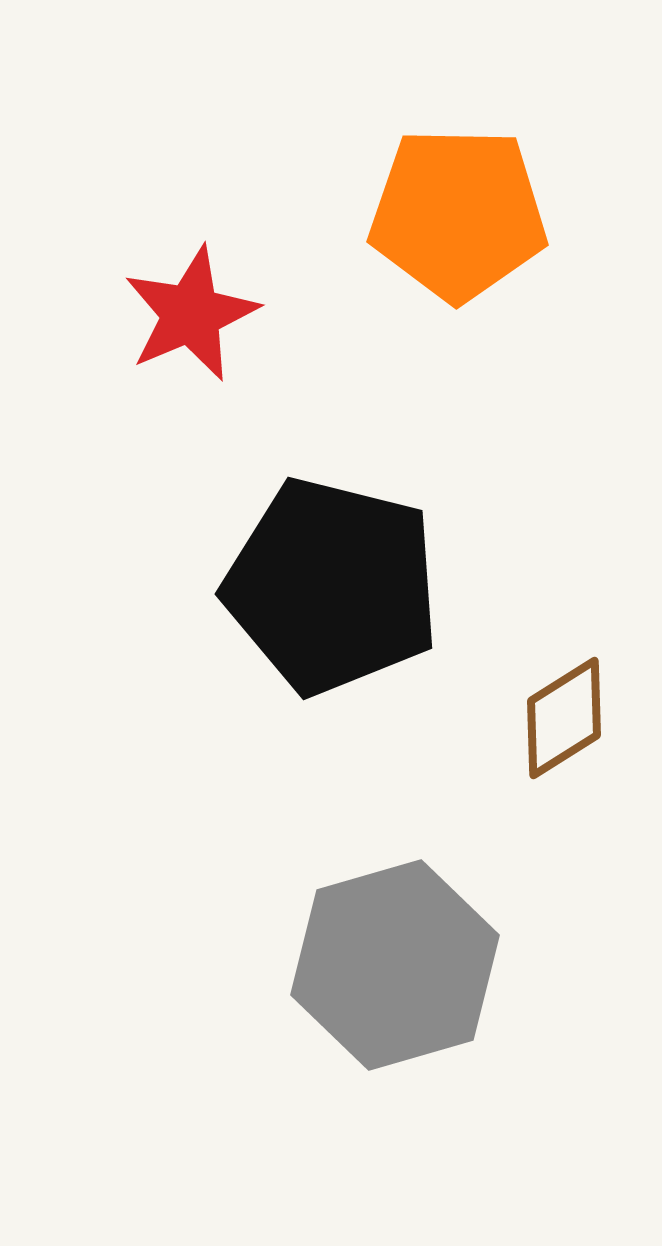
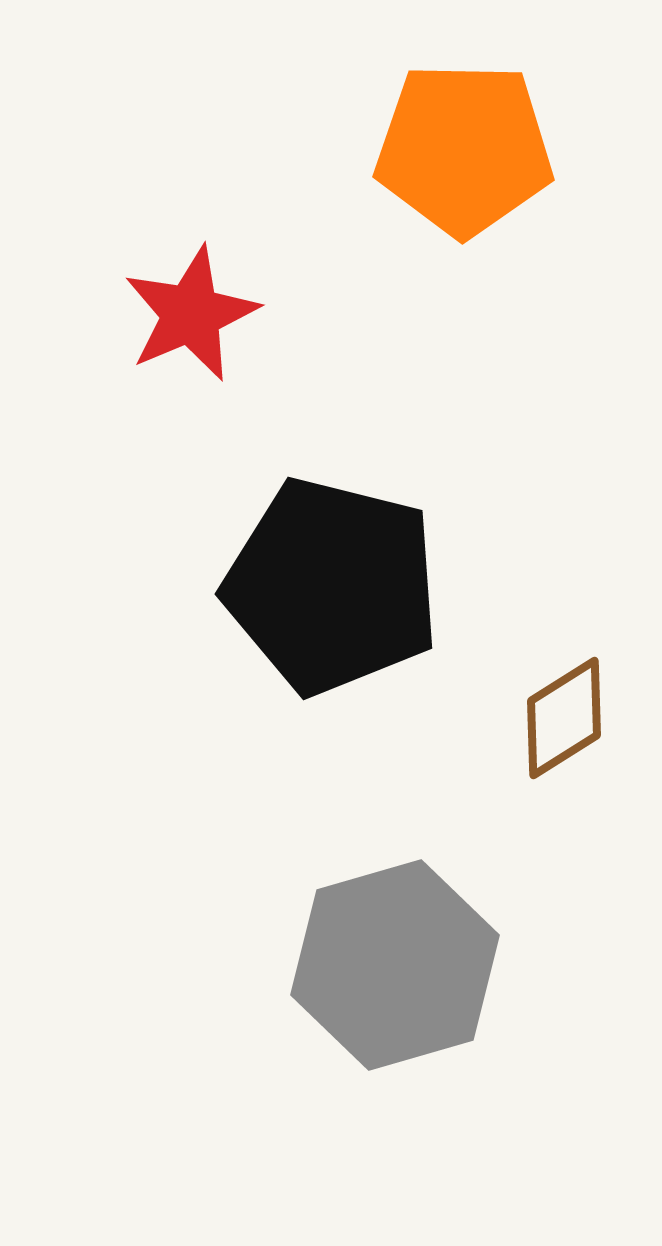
orange pentagon: moved 6 px right, 65 px up
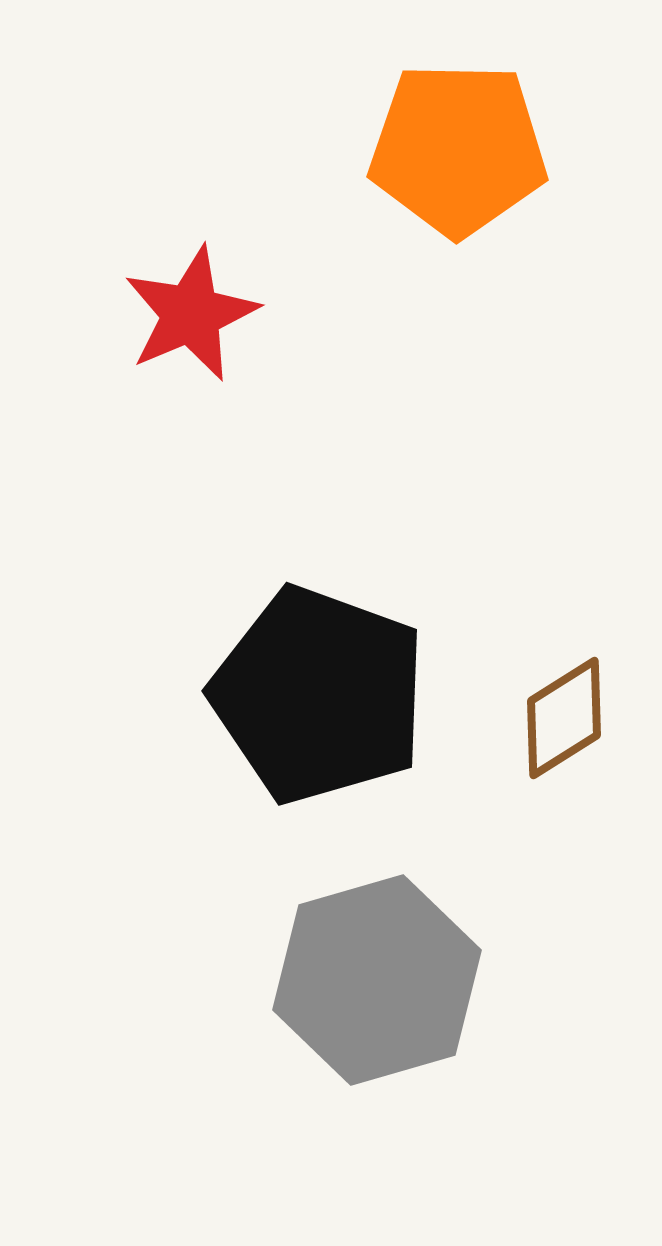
orange pentagon: moved 6 px left
black pentagon: moved 13 px left, 109 px down; rotated 6 degrees clockwise
gray hexagon: moved 18 px left, 15 px down
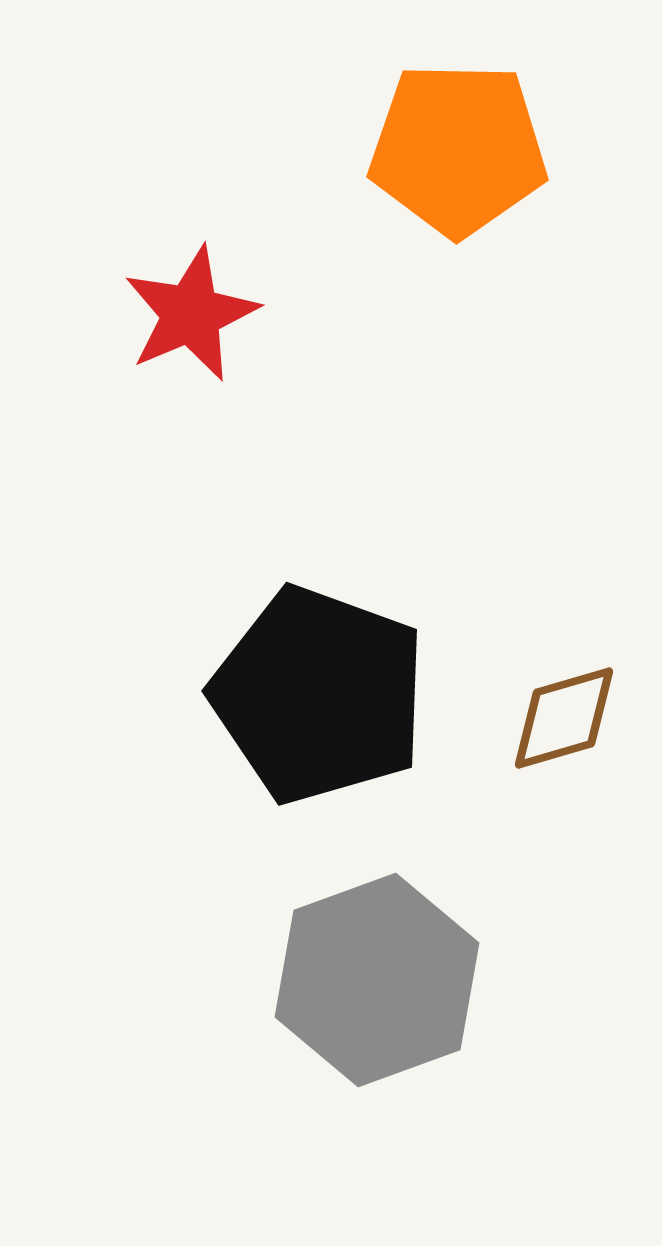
brown diamond: rotated 16 degrees clockwise
gray hexagon: rotated 4 degrees counterclockwise
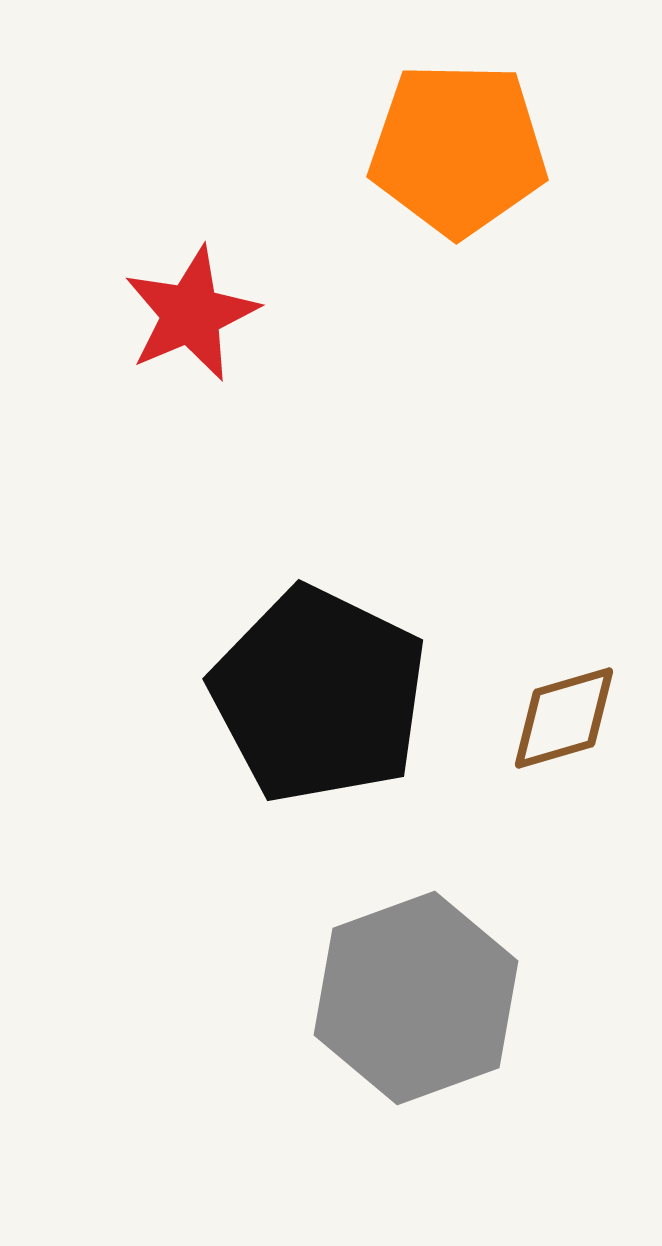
black pentagon: rotated 6 degrees clockwise
gray hexagon: moved 39 px right, 18 px down
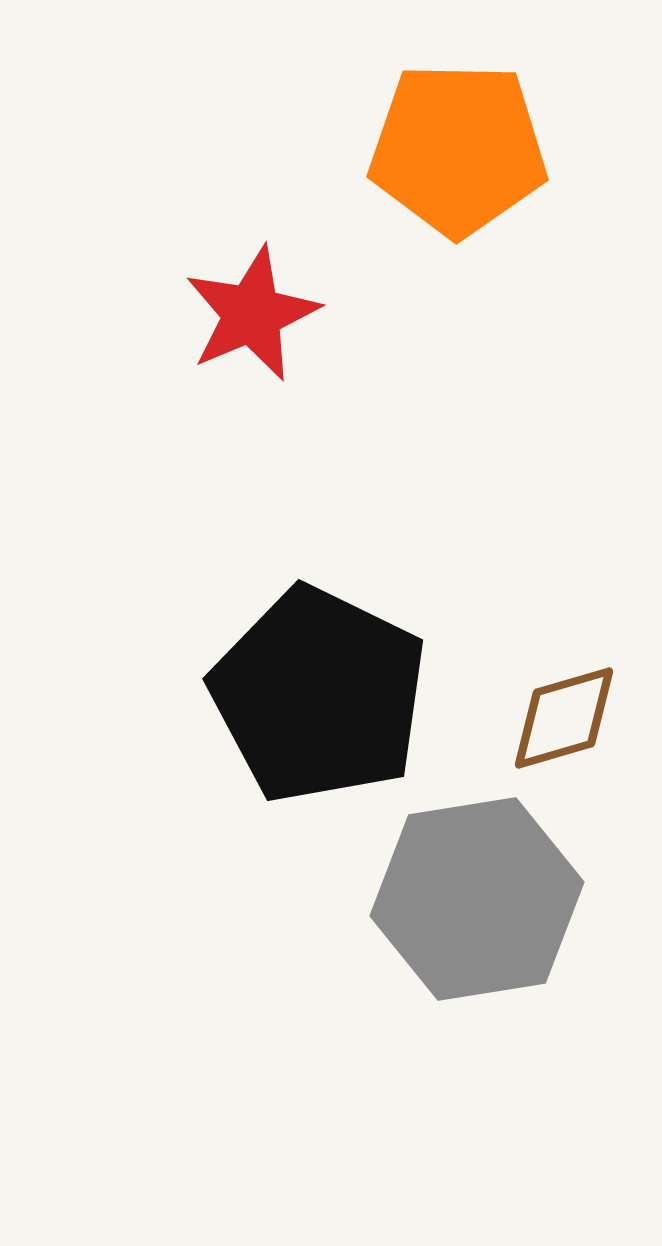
red star: moved 61 px right
gray hexagon: moved 61 px right, 99 px up; rotated 11 degrees clockwise
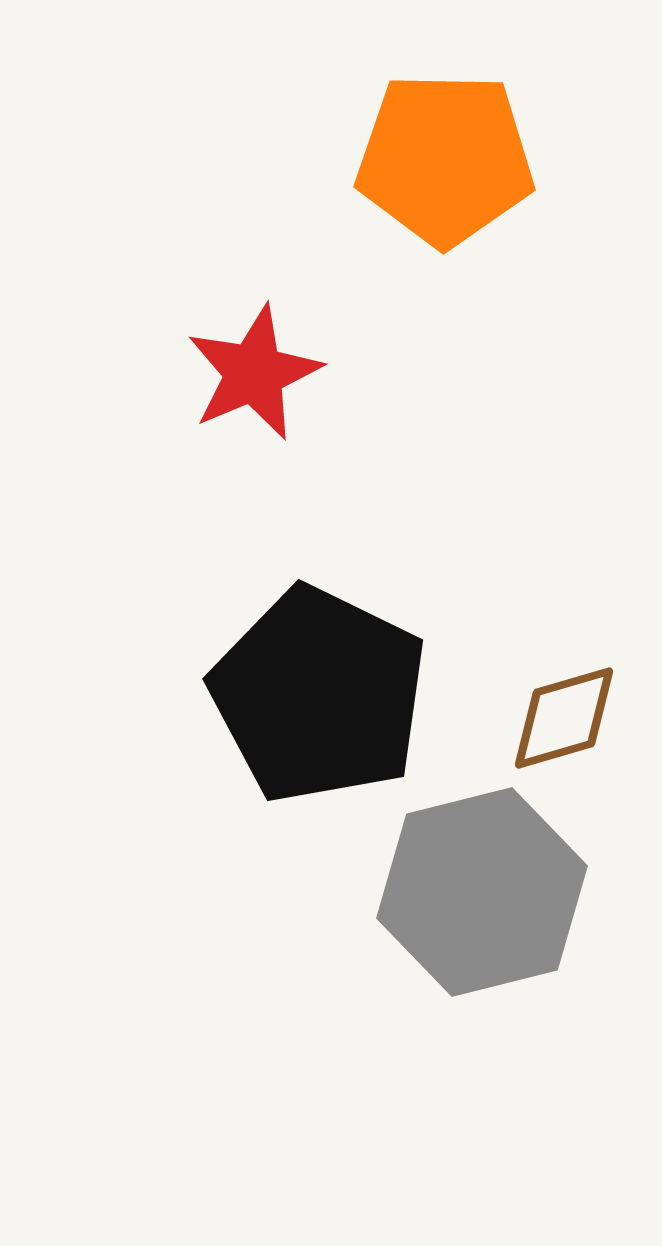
orange pentagon: moved 13 px left, 10 px down
red star: moved 2 px right, 59 px down
gray hexagon: moved 5 px right, 7 px up; rotated 5 degrees counterclockwise
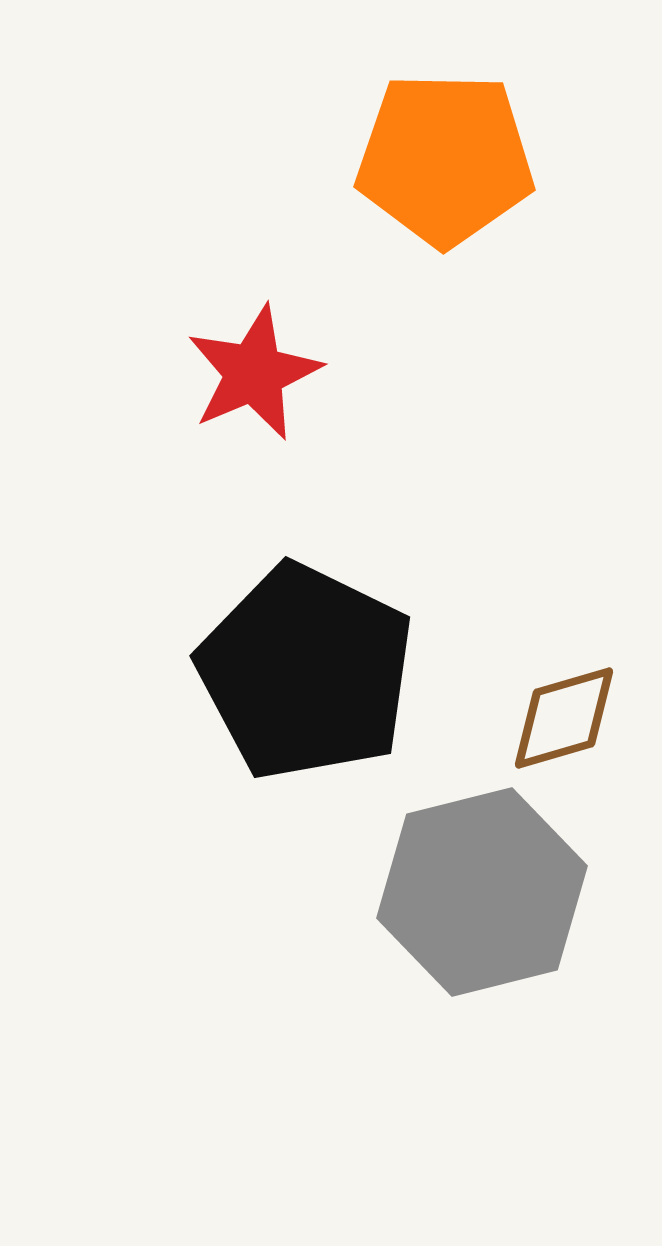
black pentagon: moved 13 px left, 23 px up
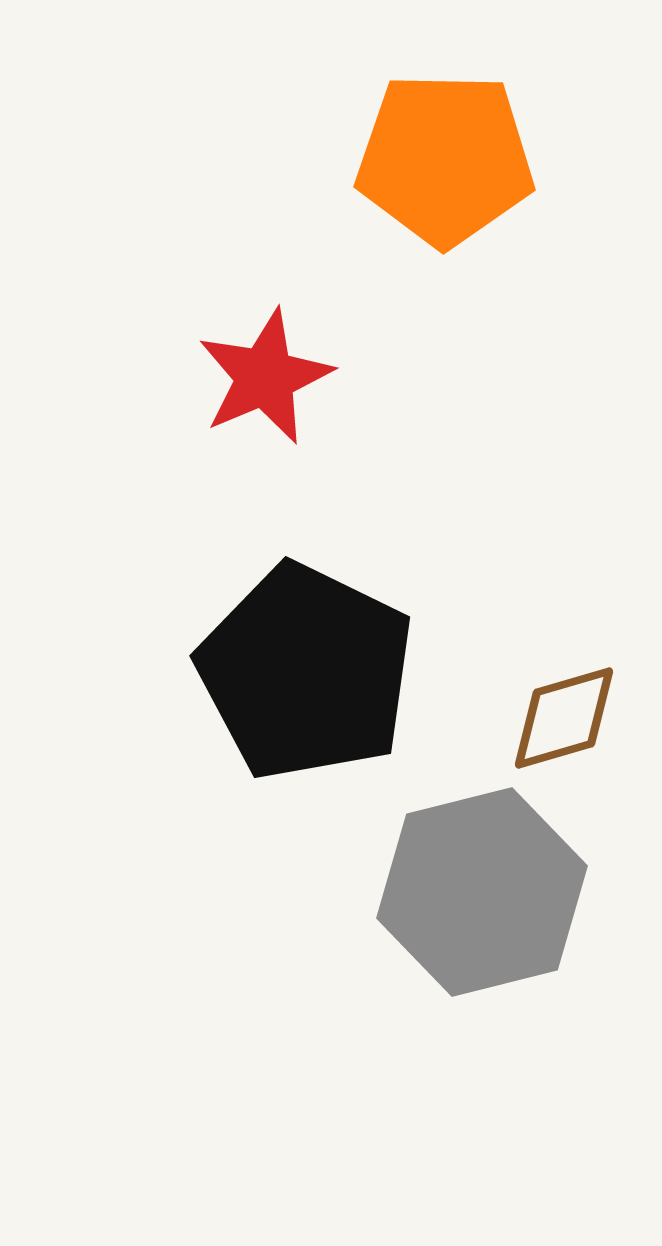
red star: moved 11 px right, 4 px down
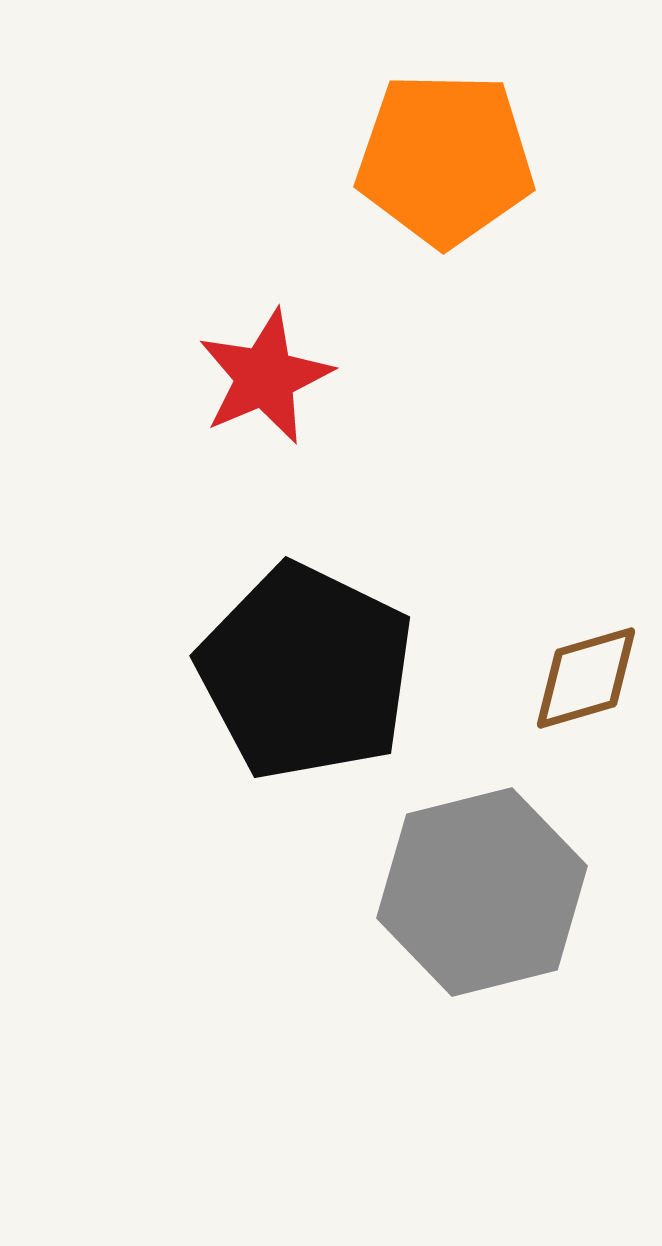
brown diamond: moved 22 px right, 40 px up
